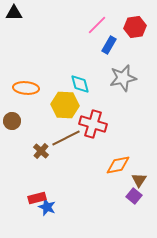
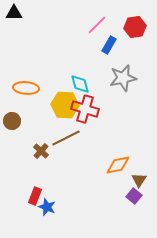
red cross: moved 8 px left, 15 px up
red rectangle: moved 2 px left, 2 px up; rotated 54 degrees counterclockwise
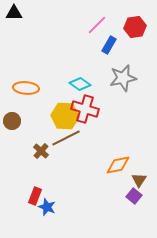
cyan diamond: rotated 40 degrees counterclockwise
yellow hexagon: moved 11 px down
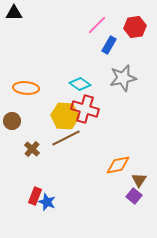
brown cross: moved 9 px left, 2 px up
blue star: moved 5 px up
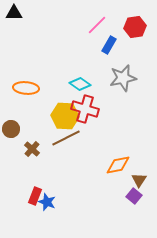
brown circle: moved 1 px left, 8 px down
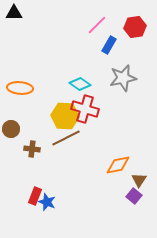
orange ellipse: moved 6 px left
brown cross: rotated 35 degrees counterclockwise
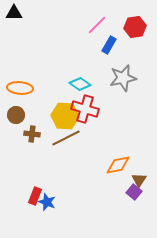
brown circle: moved 5 px right, 14 px up
brown cross: moved 15 px up
purple square: moved 4 px up
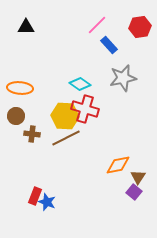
black triangle: moved 12 px right, 14 px down
red hexagon: moved 5 px right
blue rectangle: rotated 72 degrees counterclockwise
brown circle: moved 1 px down
brown triangle: moved 1 px left, 3 px up
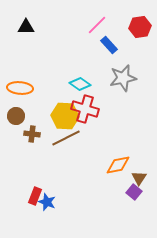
brown triangle: moved 1 px right, 1 px down
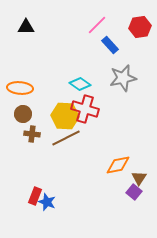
blue rectangle: moved 1 px right
brown circle: moved 7 px right, 2 px up
